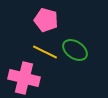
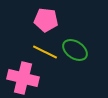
pink pentagon: rotated 10 degrees counterclockwise
pink cross: moved 1 px left
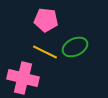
green ellipse: moved 3 px up; rotated 60 degrees counterclockwise
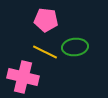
green ellipse: rotated 20 degrees clockwise
pink cross: moved 1 px up
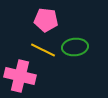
yellow line: moved 2 px left, 2 px up
pink cross: moved 3 px left, 1 px up
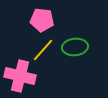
pink pentagon: moved 4 px left
yellow line: rotated 75 degrees counterclockwise
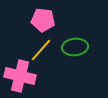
pink pentagon: moved 1 px right
yellow line: moved 2 px left
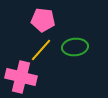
pink cross: moved 1 px right, 1 px down
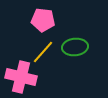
yellow line: moved 2 px right, 2 px down
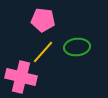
green ellipse: moved 2 px right
